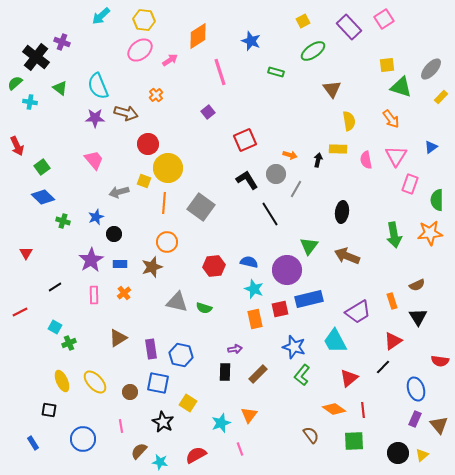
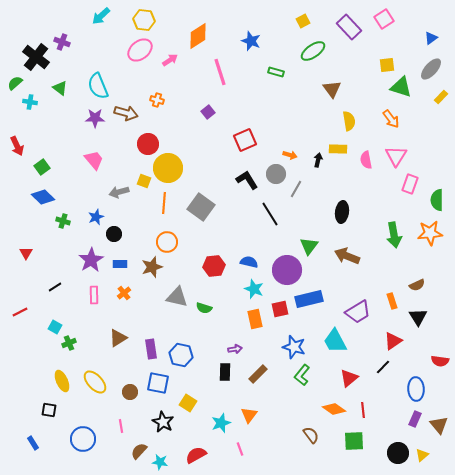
orange cross at (156, 95): moved 1 px right, 5 px down; rotated 32 degrees counterclockwise
blue triangle at (431, 147): moved 109 px up
gray triangle at (177, 302): moved 5 px up
blue ellipse at (416, 389): rotated 15 degrees clockwise
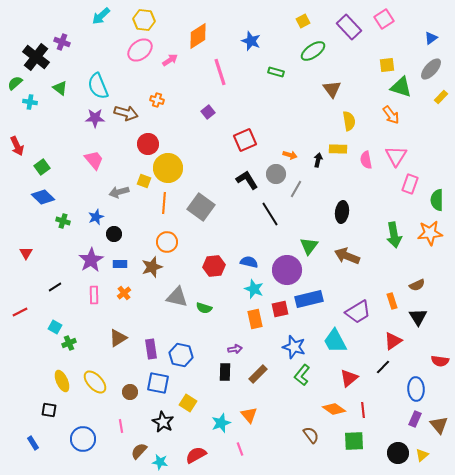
orange arrow at (391, 119): moved 4 px up
orange triangle at (249, 415): rotated 18 degrees counterclockwise
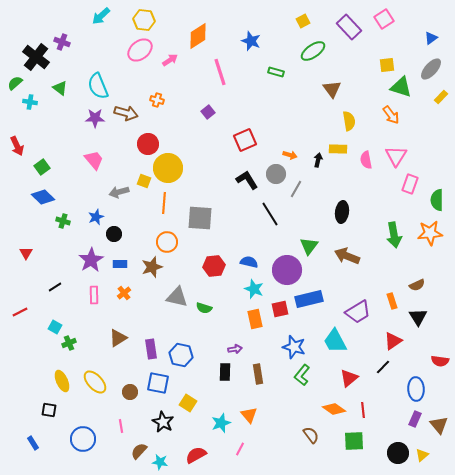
gray square at (201, 207): moved 1 px left, 11 px down; rotated 32 degrees counterclockwise
brown rectangle at (258, 374): rotated 54 degrees counterclockwise
pink line at (240, 449): rotated 48 degrees clockwise
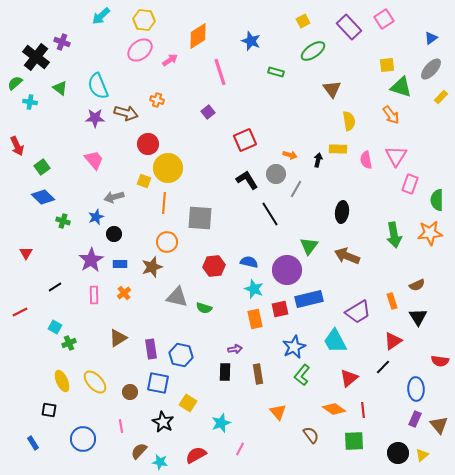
gray arrow at (119, 192): moved 5 px left, 5 px down
blue star at (294, 347): rotated 30 degrees clockwise
orange triangle at (249, 415): moved 29 px right, 3 px up
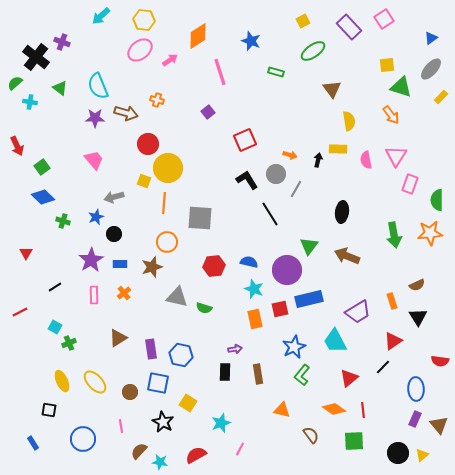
orange triangle at (278, 412): moved 4 px right, 2 px up; rotated 36 degrees counterclockwise
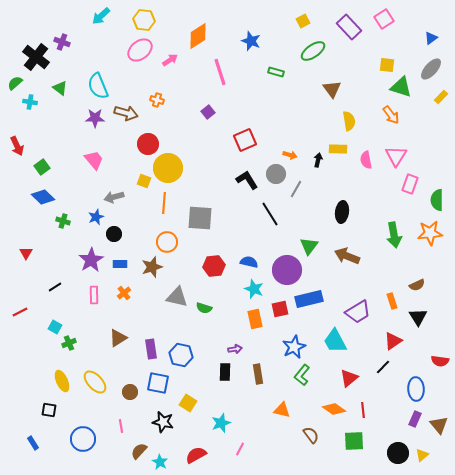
yellow square at (387, 65): rotated 14 degrees clockwise
black star at (163, 422): rotated 15 degrees counterclockwise
cyan star at (160, 462): rotated 21 degrees clockwise
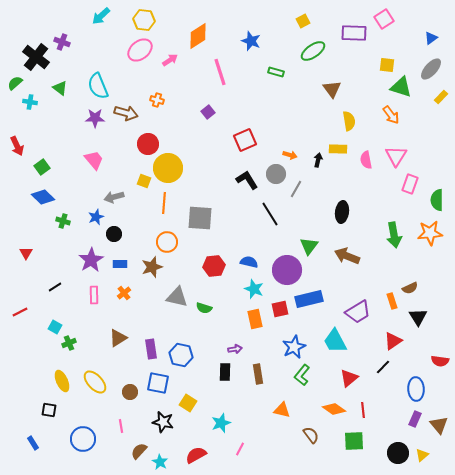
purple rectangle at (349, 27): moved 5 px right, 6 px down; rotated 45 degrees counterclockwise
brown semicircle at (417, 285): moved 7 px left, 3 px down
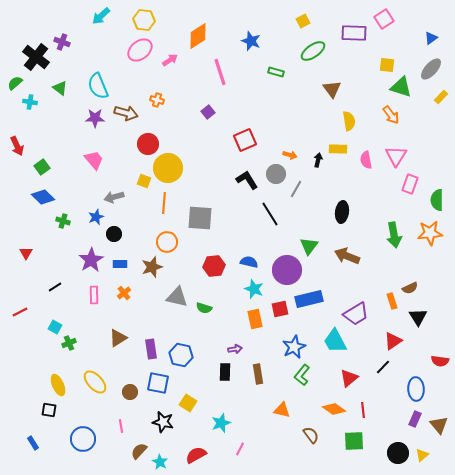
purple trapezoid at (358, 312): moved 2 px left, 2 px down
yellow ellipse at (62, 381): moved 4 px left, 4 px down
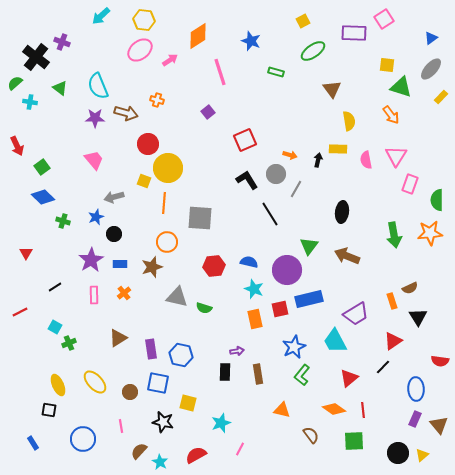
purple arrow at (235, 349): moved 2 px right, 2 px down
yellow square at (188, 403): rotated 18 degrees counterclockwise
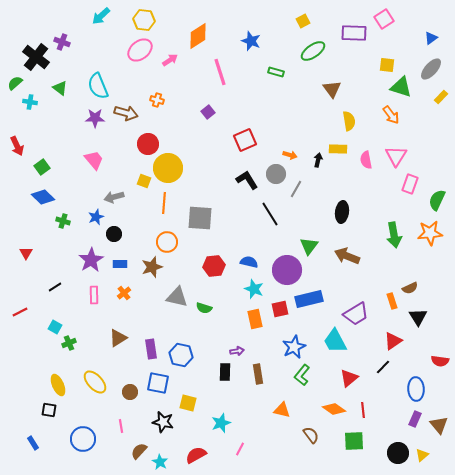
green semicircle at (437, 200): rotated 25 degrees clockwise
